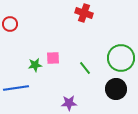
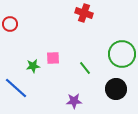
green circle: moved 1 px right, 4 px up
green star: moved 2 px left, 1 px down
blue line: rotated 50 degrees clockwise
purple star: moved 5 px right, 2 px up
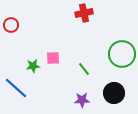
red cross: rotated 30 degrees counterclockwise
red circle: moved 1 px right, 1 px down
green line: moved 1 px left, 1 px down
black circle: moved 2 px left, 4 px down
purple star: moved 8 px right, 1 px up
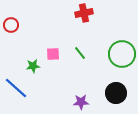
pink square: moved 4 px up
green line: moved 4 px left, 16 px up
black circle: moved 2 px right
purple star: moved 1 px left, 2 px down
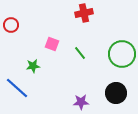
pink square: moved 1 px left, 10 px up; rotated 24 degrees clockwise
blue line: moved 1 px right
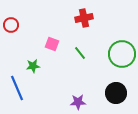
red cross: moved 5 px down
blue line: rotated 25 degrees clockwise
purple star: moved 3 px left
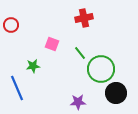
green circle: moved 21 px left, 15 px down
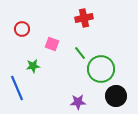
red circle: moved 11 px right, 4 px down
black circle: moved 3 px down
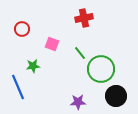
blue line: moved 1 px right, 1 px up
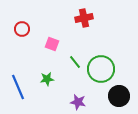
green line: moved 5 px left, 9 px down
green star: moved 14 px right, 13 px down
black circle: moved 3 px right
purple star: rotated 14 degrees clockwise
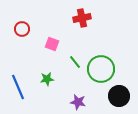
red cross: moved 2 px left
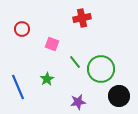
green star: rotated 24 degrees counterclockwise
purple star: rotated 21 degrees counterclockwise
